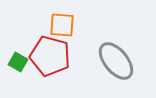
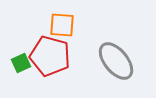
green square: moved 3 px right, 1 px down; rotated 36 degrees clockwise
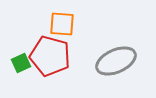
orange square: moved 1 px up
gray ellipse: rotated 75 degrees counterclockwise
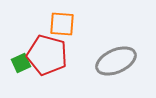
red pentagon: moved 3 px left, 1 px up
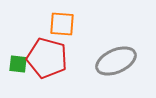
red pentagon: moved 3 px down
green square: moved 3 px left, 1 px down; rotated 30 degrees clockwise
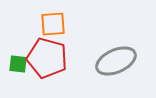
orange square: moved 9 px left; rotated 8 degrees counterclockwise
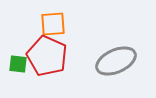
red pentagon: moved 2 px up; rotated 9 degrees clockwise
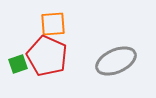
green square: rotated 24 degrees counterclockwise
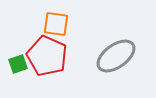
orange square: moved 3 px right; rotated 12 degrees clockwise
gray ellipse: moved 5 px up; rotated 12 degrees counterclockwise
